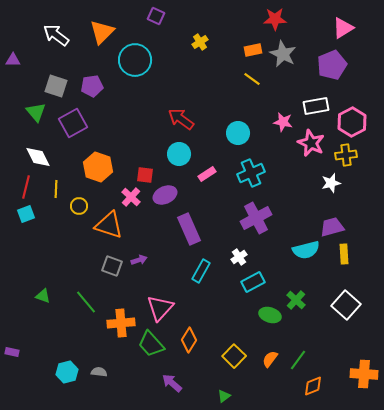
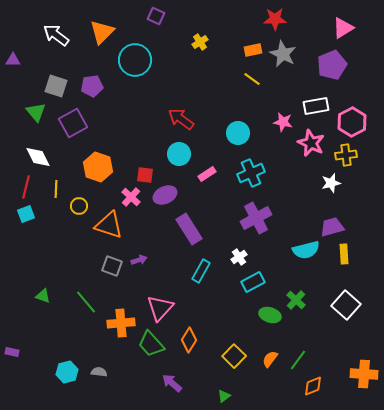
purple rectangle at (189, 229): rotated 8 degrees counterclockwise
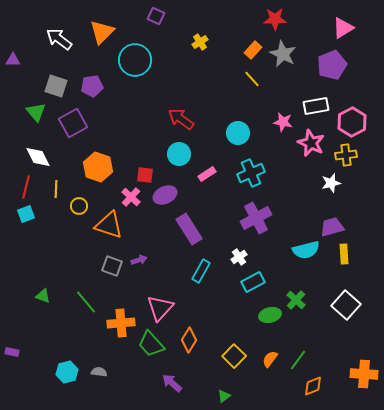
white arrow at (56, 35): moved 3 px right, 4 px down
orange rectangle at (253, 50): rotated 36 degrees counterclockwise
yellow line at (252, 79): rotated 12 degrees clockwise
green ellipse at (270, 315): rotated 30 degrees counterclockwise
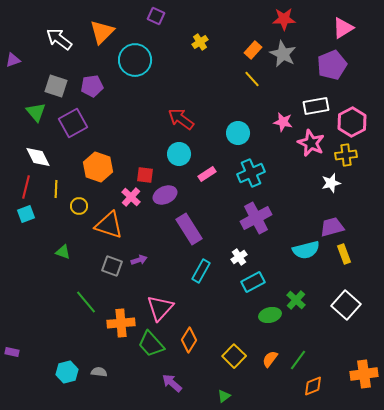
red star at (275, 19): moved 9 px right
purple triangle at (13, 60): rotated 21 degrees counterclockwise
yellow rectangle at (344, 254): rotated 18 degrees counterclockwise
green triangle at (43, 296): moved 20 px right, 44 px up
orange cross at (364, 374): rotated 12 degrees counterclockwise
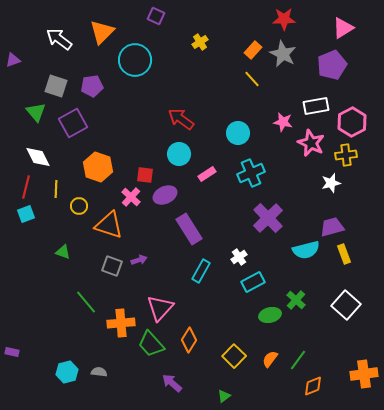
purple cross at (256, 218): moved 12 px right; rotated 16 degrees counterclockwise
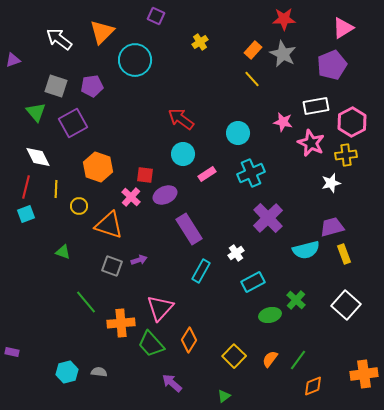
cyan circle at (179, 154): moved 4 px right
white cross at (239, 257): moved 3 px left, 4 px up
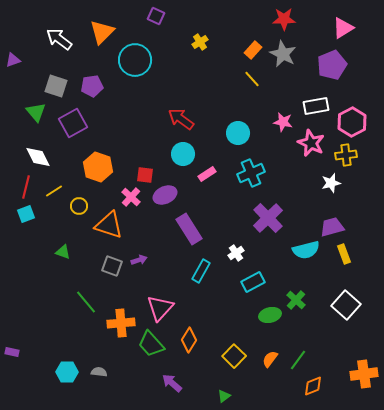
yellow line at (56, 189): moved 2 px left, 2 px down; rotated 54 degrees clockwise
cyan hexagon at (67, 372): rotated 15 degrees clockwise
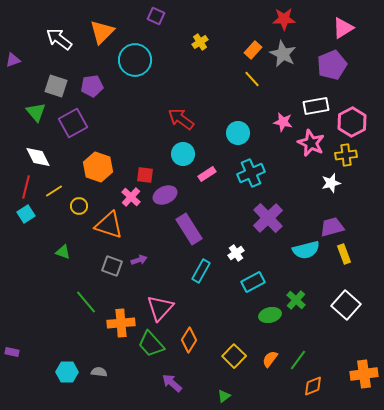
cyan square at (26, 214): rotated 12 degrees counterclockwise
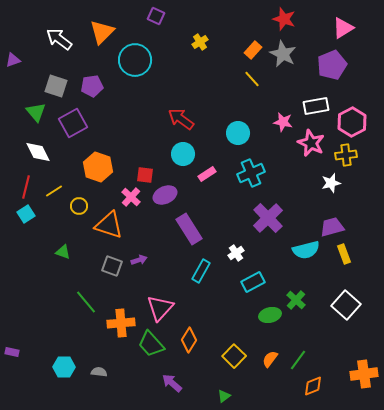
red star at (284, 19): rotated 20 degrees clockwise
white diamond at (38, 157): moved 5 px up
cyan hexagon at (67, 372): moved 3 px left, 5 px up
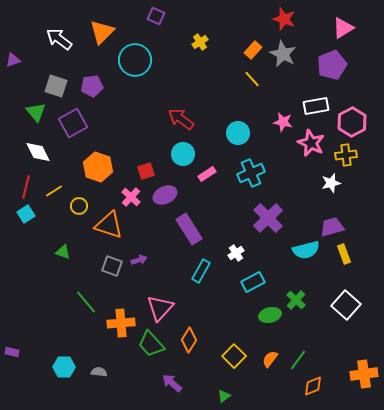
red square at (145, 175): moved 1 px right, 4 px up; rotated 24 degrees counterclockwise
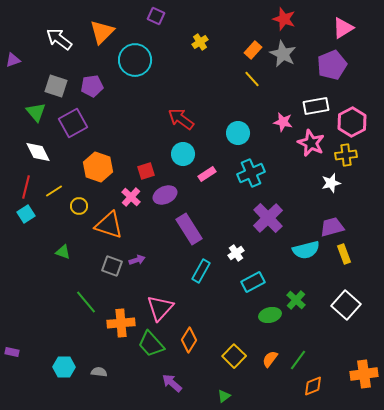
purple arrow at (139, 260): moved 2 px left
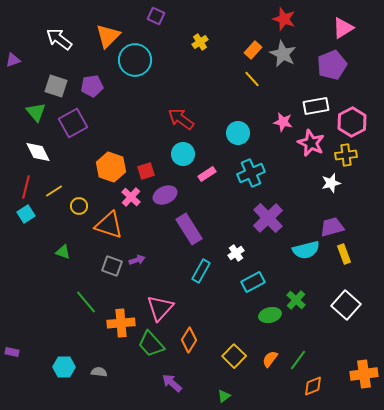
orange triangle at (102, 32): moved 6 px right, 4 px down
orange hexagon at (98, 167): moved 13 px right
